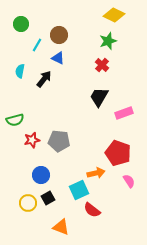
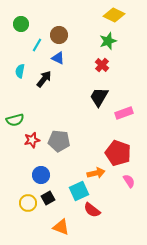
cyan square: moved 1 px down
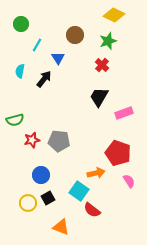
brown circle: moved 16 px right
blue triangle: rotated 32 degrees clockwise
cyan square: rotated 30 degrees counterclockwise
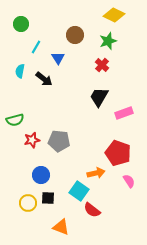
cyan line: moved 1 px left, 2 px down
black arrow: rotated 90 degrees clockwise
black square: rotated 32 degrees clockwise
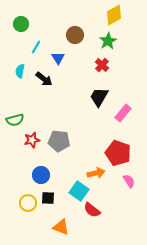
yellow diamond: rotated 55 degrees counterclockwise
green star: rotated 12 degrees counterclockwise
pink rectangle: moved 1 px left; rotated 30 degrees counterclockwise
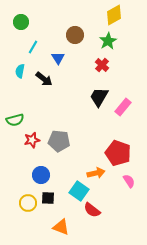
green circle: moved 2 px up
cyan line: moved 3 px left
pink rectangle: moved 6 px up
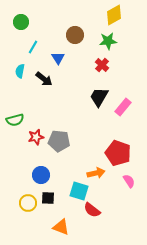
green star: rotated 24 degrees clockwise
red star: moved 4 px right, 3 px up
cyan square: rotated 18 degrees counterclockwise
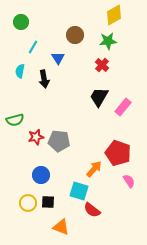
black arrow: rotated 42 degrees clockwise
orange arrow: moved 2 px left, 4 px up; rotated 36 degrees counterclockwise
black square: moved 4 px down
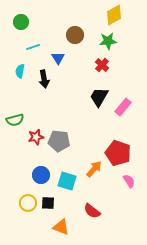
cyan line: rotated 40 degrees clockwise
cyan square: moved 12 px left, 10 px up
black square: moved 1 px down
red semicircle: moved 1 px down
